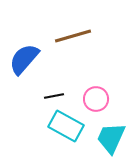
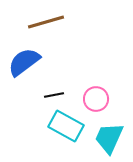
brown line: moved 27 px left, 14 px up
blue semicircle: moved 3 px down; rotated 12 degrees clockwise
black line: moved 1 px up
cyan trapezoid: moved 2 px left
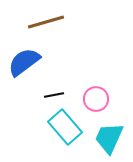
cyan rectangle: moved 1 px left, 1 px down; rotated 20 degrees clockwise
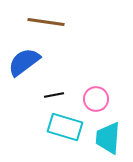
brown line: rotated 24 degrees clockwise
cyan rectangle: rotated 32 degrees counterclockwise
cyan trapezoid: moved 1 px left; rotated 20 degrees counterclockwise
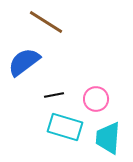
brown line: rotated 24 degrees clockwise
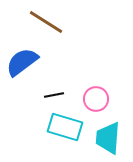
blue semicircle: moved 2 px left
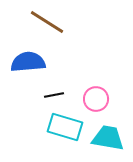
brown line: moved 1 px right
blue semicircle: moved 6 px right; rotated 32 degrees clockwise
cyan trapezoid: rotated 96 degrees clockwise
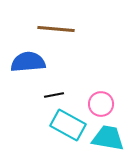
brown line: moved 9 px right, 7 px down; rotated 27 degrees counterclockwise
pink circle: moved 5 px right, 5 px down
cyan rectangle: moved 3 px right, 2 px up; rotated 12 degrees clockwise
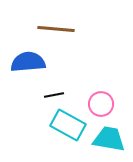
cyan trapezoid: moved 1 px right, 1 px down
